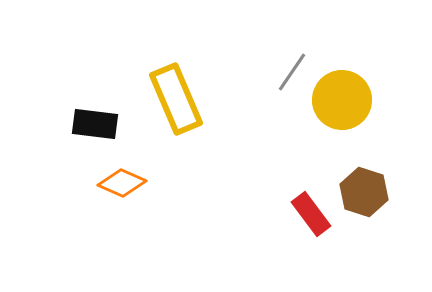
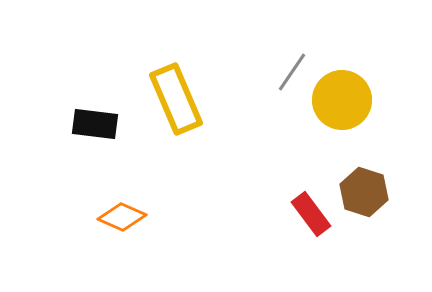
orange diamond: moved 34 px down
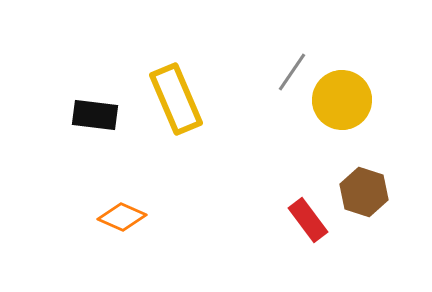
black rectangle: moved 9 px up
red rectangle: moved 3 px left, 6 px down
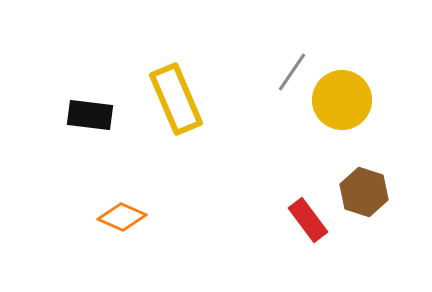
black rectangle: moved 5 px left
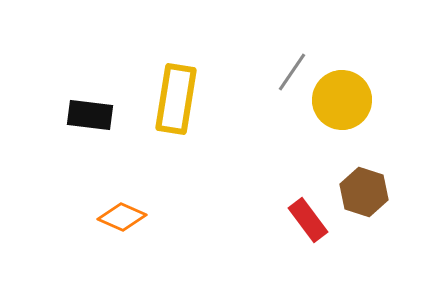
yellow rectangle: rotated 32 degrees clockwise
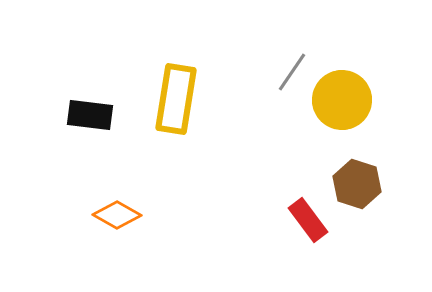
brown hexagon: moved 7 px left, 8 px up
orange diamond: moved 5 px left, 2 px up; rotated 6 degrees clockwise
